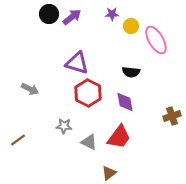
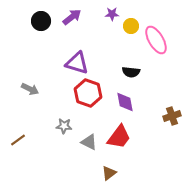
black circle: moved 8 px left, 7 px down
red hexagon: rotated 8 degrees counterclockwise
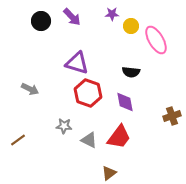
purple arrow: rotated 84 degrees clockwise
gray triangle: moved 2 px up
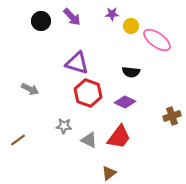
pink ellipse: moved 1 px right; rotated 24 degrees counterclockwise
purple diamond: rotated 55 degrees counterclockwise
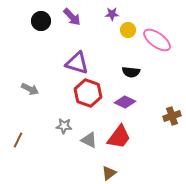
yellow circle: moved 3 px left, 4 px down
brown line: rotated 28 degrees counterclockwise
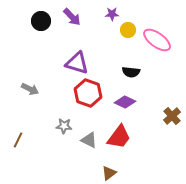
brown cross: rotated 24 degrees counterclockwise
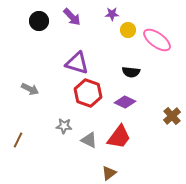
black circle: moved 2 px left
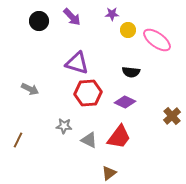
red hexagon: rotated 24 degrees counterclockwise
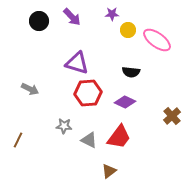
brown triangle: moved 2 px up
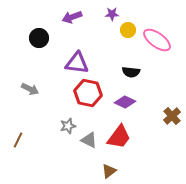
purple arrow: rotated 114 degrees clockwise
black circle: moved 17 px down
purple triangle: rotated 10 degrees counterclockwise
red hexagon: rotated 16 degrees clockwise
gray star: moved 4 px right; rotated 21 degrees counterclockwise
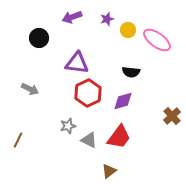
purple star: moved 5 px left, 5 px down; rotated 16 degrees counterclockwise
red hexagon: rotated 24 degrees clockwise
purple diamond: moved 2 px left, 1 px up; rotated 40 degrees counterclockwise
